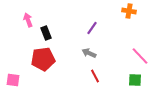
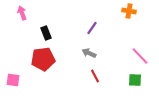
pink arrow: moved 6 px left, 7 px up
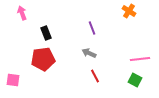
orange cross: rotated 24 degrees clockwise
purple line: rotated 56 degrees counterclockwise
pink line: moved 3 px down; rotated 54 degrees counterclockwise
green square: rotated 24 degrees clockwise
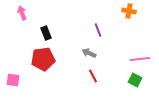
orange cross: rotated 24 degrees counterclockwise
purple line: moved 6 px right, 2 px down
red line: moved 2 px left
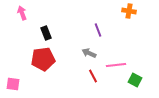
pink line: moved 24 px left, 6 px down
pink square: moved 4 px down
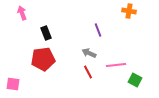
red line: moved 5 px left, 4 px up
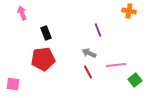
green square: rotated 24 degrees clockwise
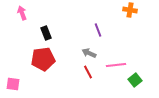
orange cross: moved 1 px right, 1 px up
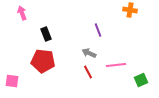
black rectangle: moved 1 px down
red pentagon: moved 2 px down; rotated 15 degrees clockwise
green square: moved 6 px right; rotated 16 degrees clockwise
pink square: moved 1 px left, 3 px up
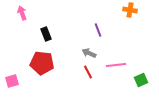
red pentagon: moved 1 px left, 2 px down
pink square: rotated 24 degrees counterclockwise
